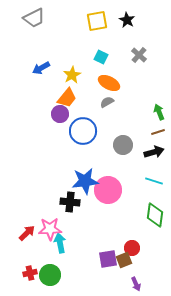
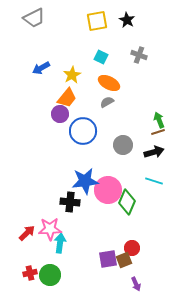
gray cross: rotated 21 degrees counterclockwise
green arrow: moved 8 px down
green diamond: moved 28 px left, 13 px up; rotated 15 degrees clockwise
cyan arrow: rotated 18 degrees clockwise
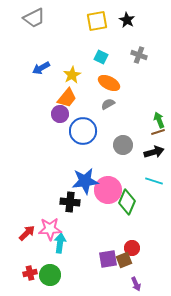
gray semicircle: moved 1 px right, 2 px down
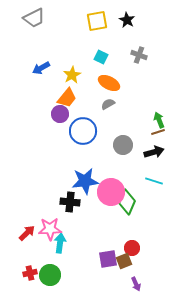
pink circle: moved 3 px right, 2 px down
brown square: moved 1 px down
